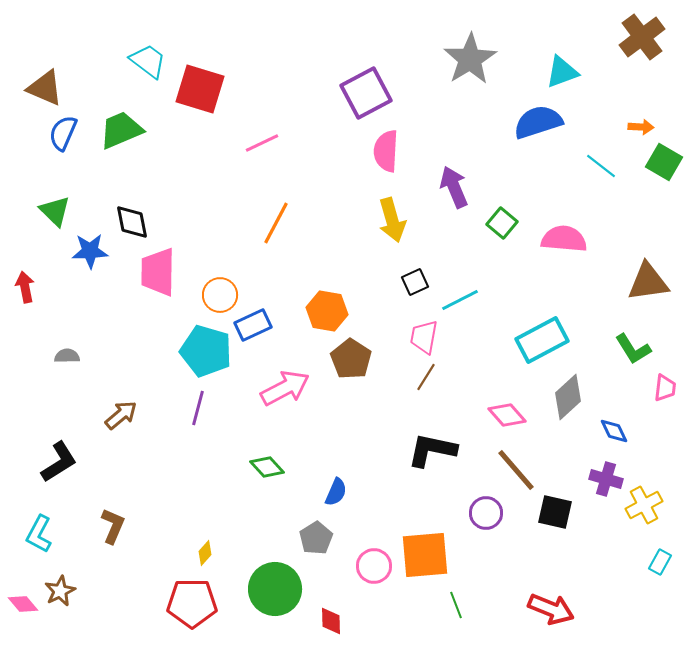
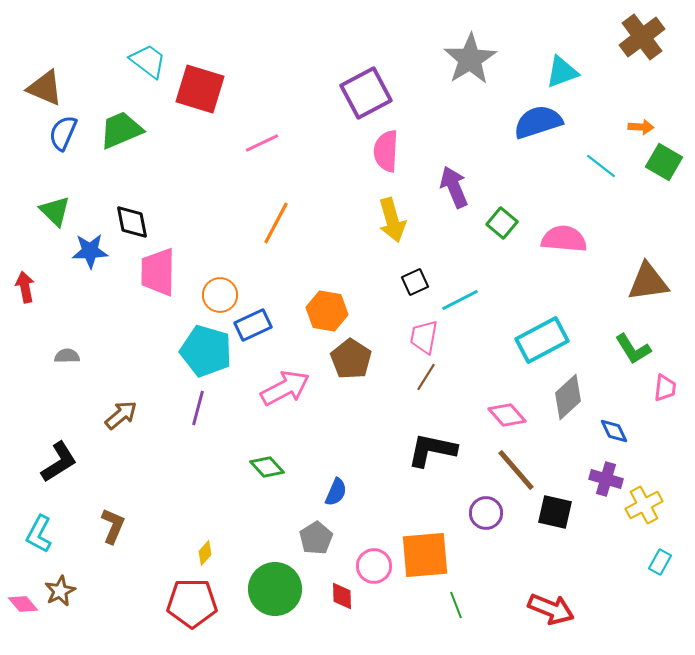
red diamond at (331, 621): moved 11 px right, 25 px up
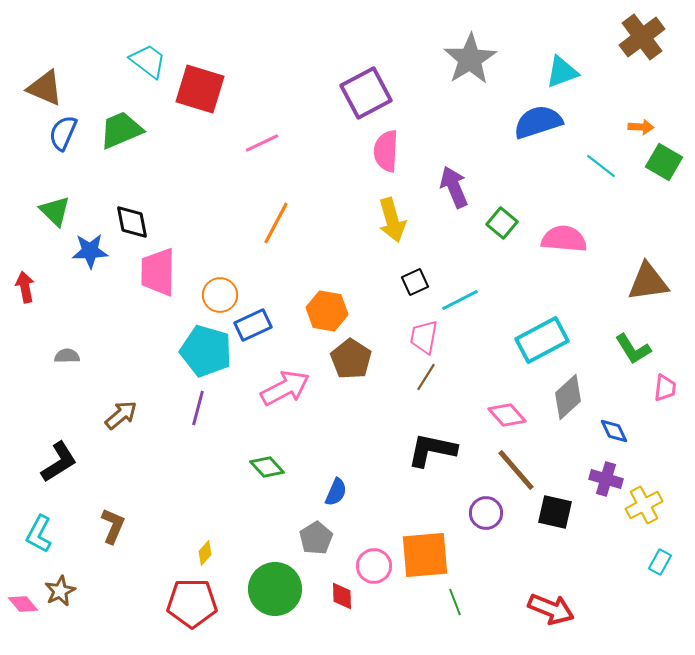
green line at (456, 605): moved 1 px left, 3 px up
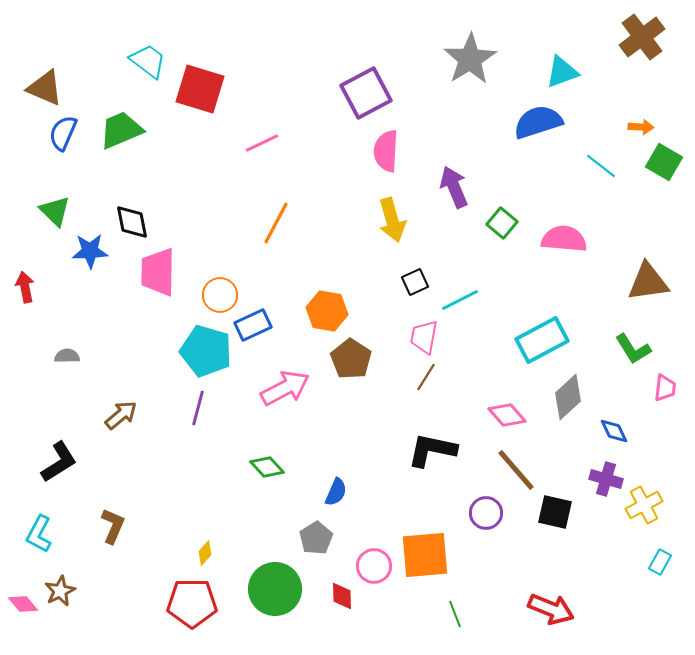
green line at (455, 602): moved 12 px down
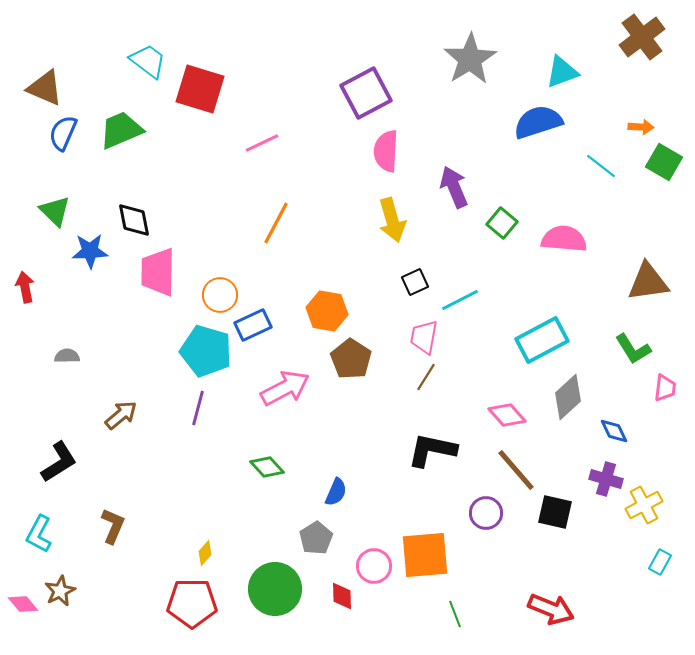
black diamond at (132, 222): moved 2 px right, 2 px up
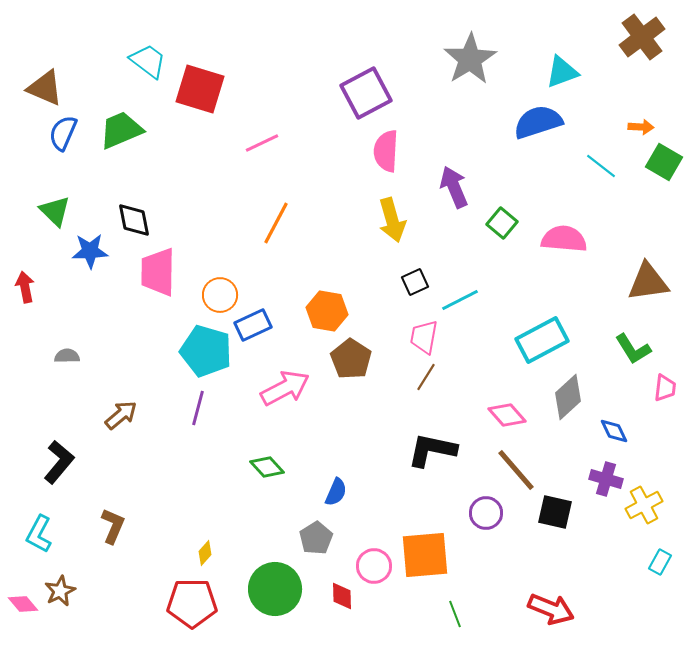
black L-shape at (59, 462): rotated 18 degrees counterclockwise
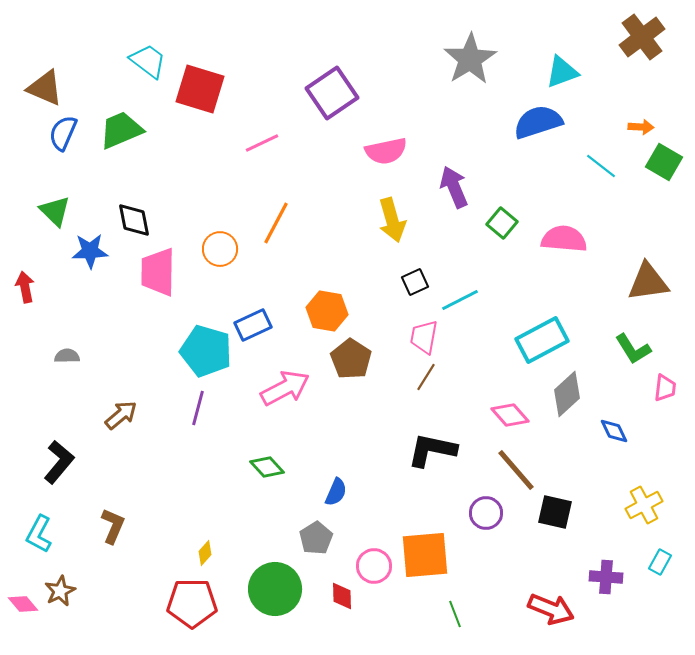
purple square at (366, 93): moved 34 px left; rotated 6 degrees counterclockwise
pink semicircle at (386, 151): rotated 105 degrees counterclockwise
orange circle at (220, 295): moved 46 px up
gray diamond at (568, 397): moved 1 px left, 3 px up
pink diamond at (507, 415): moved 3 px right
purple cross at (606, 479): moved 98 px down; rotated 12 degrees counterclockwise
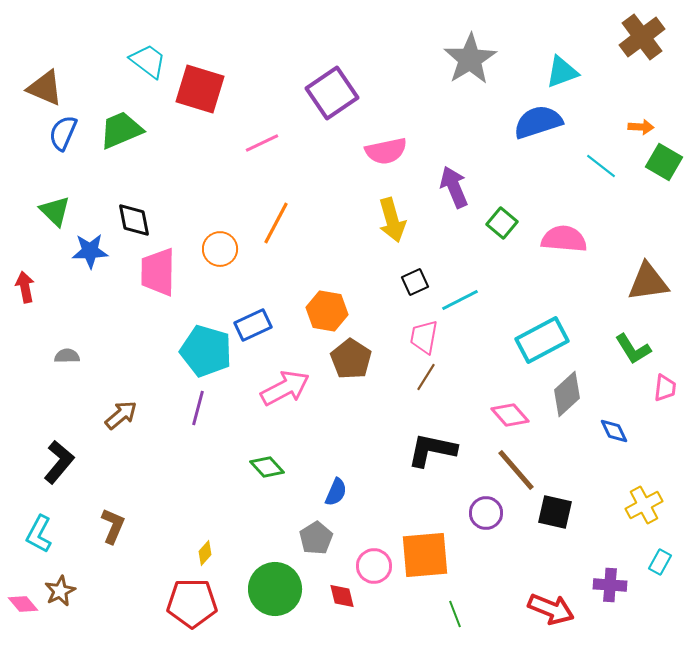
purple cross at (606, 577): moved 4 px right, 8 px down
red diamond at (342, 596): rotated 12 degrees counterclockwise
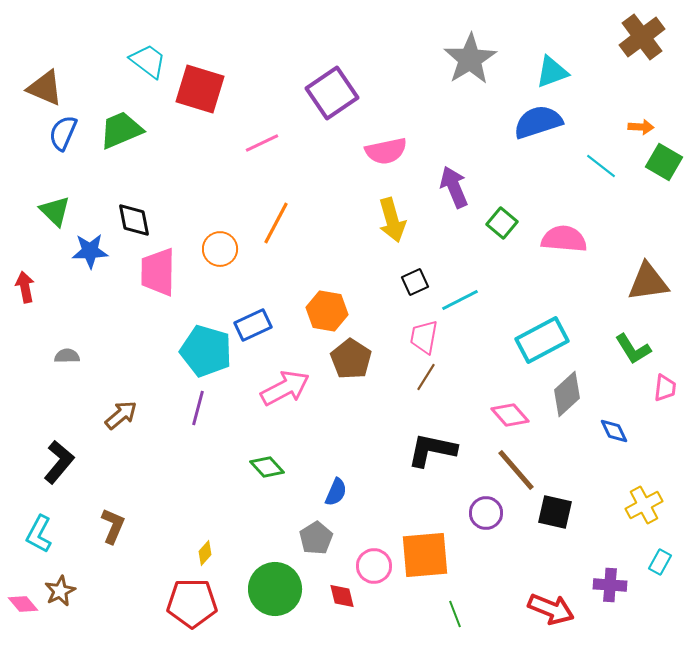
cyan triangle at (562, 72): moved 10 px left
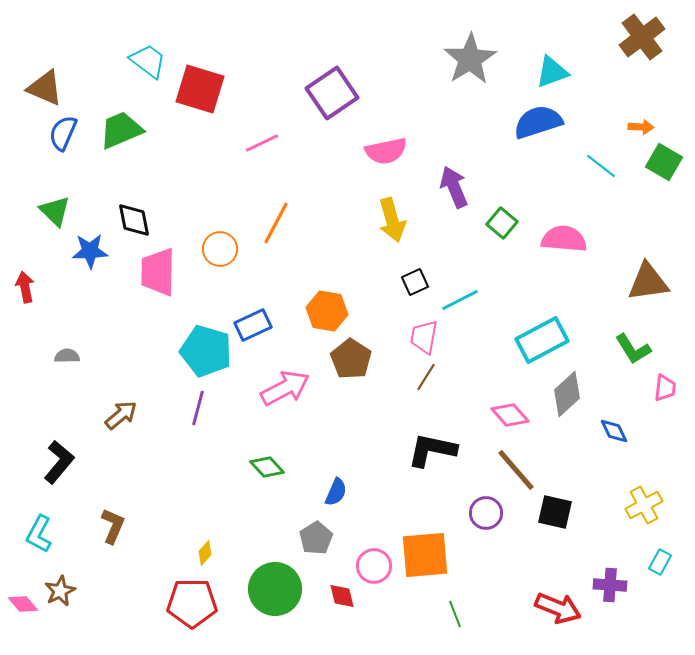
red arrow at (551, 609): moved 7 px right, 1 px up
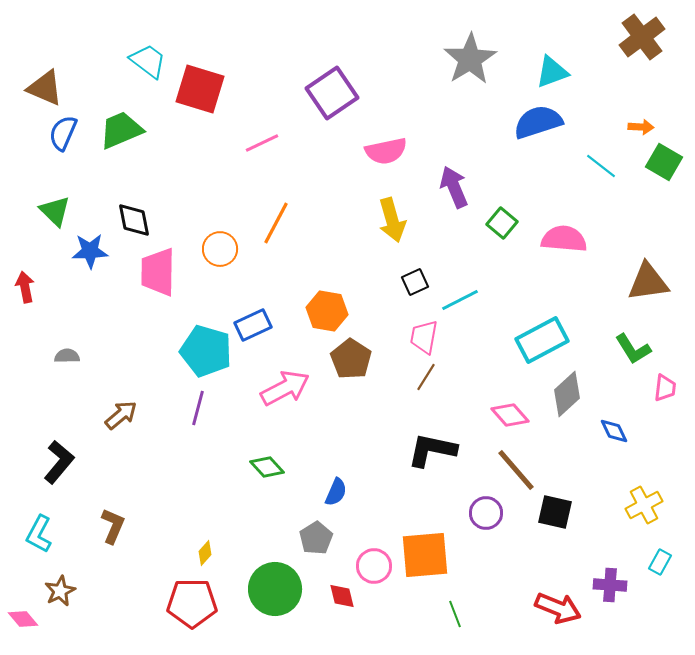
pink diamond at (23, 604): moved 15 px down
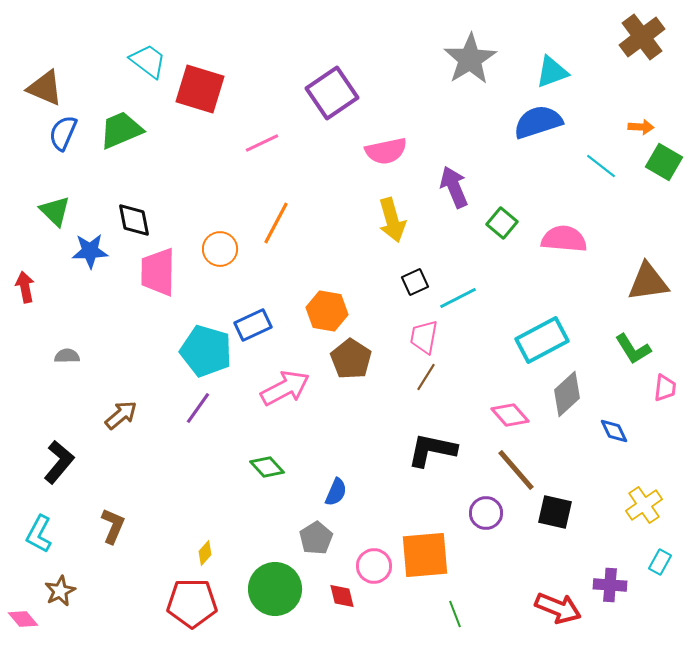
cyan line at (460, 300): moved 2 px left, 2 px up
purple line at (198, 408): rotated 20 degrees clockwise
yellow cross at (644, 505): rotated 6 degrees counterclockwise
